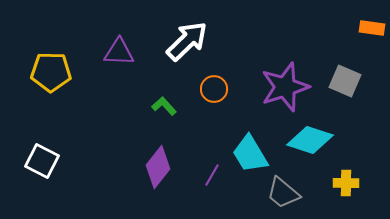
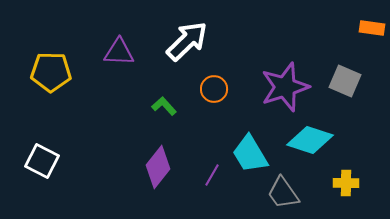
gray trapezoid: rotated 15 degrees clockwise
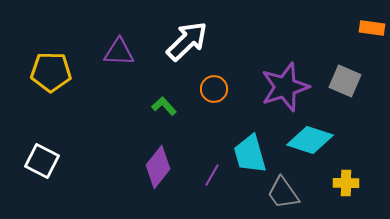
cyan trapezoid: rotated 15 degrees clockwise
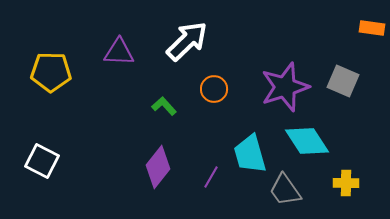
gray square: moved 2 px left
cyan diamond: moved 3 px left, 1 px down; rotated 39 degrees clockwise
purple line: moved 1 px left, 2 px down
gray trapezoid: moved 2 px right, 3 px up
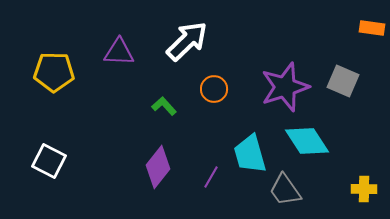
yellow pentagon: moved 3 px right
white square: moved 7 px right
yellow cross: moved 18 px right, 6 px down
